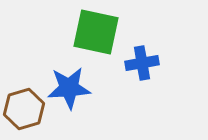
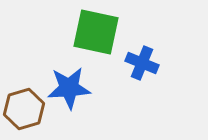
blue cross: rotated 32 degrees clockwise
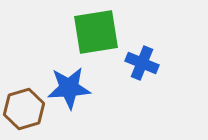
green square: rotated 21 degrees counterclockwise
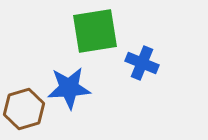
green square: moved 1 px left, 1 px up
